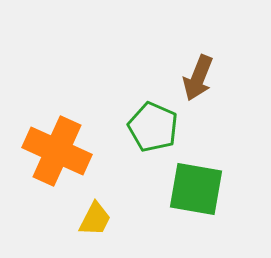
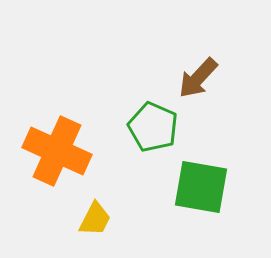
brown arrow: rotated 21 degrees clockwise
green square: moved 5 px right, 2 px up
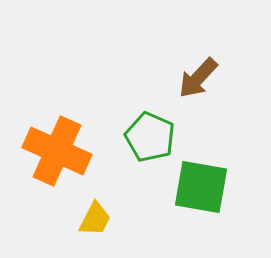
green pentagon: moved 3 px left, 10 px down
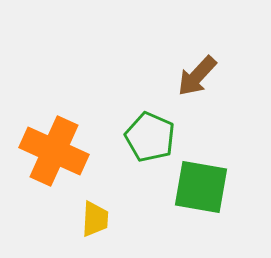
brown arrow: moved 1 px left, 2 px up
orange cross: moved 3 px left
yellow trapezoid: rotated 24 degrees counterclockwise
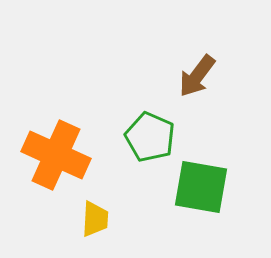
brown arrow: rotated 6 degrees counterclockwise
orange cross: moved 2 px right, 4 px down
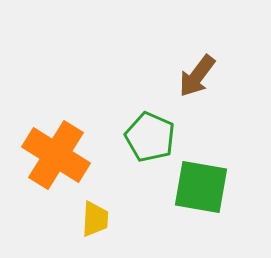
orange cross: rotated 8 degrees clockwise
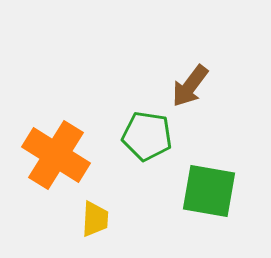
brown arrow: moved 7 px left, 10 px down
green pentagon: moved 3 px left, 1 px up; rotated 15 degrees counterclockwise
green square: moved 8 px right, 4 px down
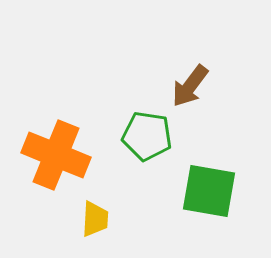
orange cross: rotated 10 degrees counterclockwise
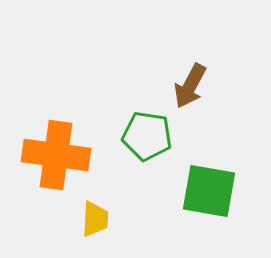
brown arrow: rotated 9 degrees counterclockwise
orange cross: rotated 14 degrees counterclockwise
